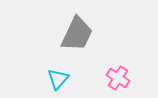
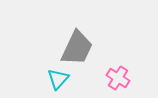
gray trapezoid: moved 14 px down
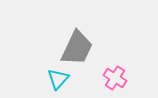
pink cross: moved 3 px left
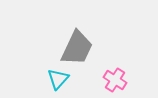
pink cross: moved 2 px down
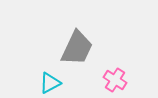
cyan triangle: moved 8 px left, 4 px down; rotated 20 degrees clockwise
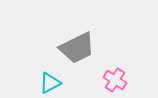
gray trapezoid: rotated 39 degrees clockwise
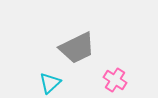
cyan triangle: rotated 15 degrees counterclockwise
